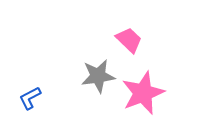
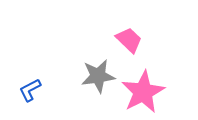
pink star: moved 1 px up; rotated 6 degrees counterclockwise
blue L-shape: moved 8 px up
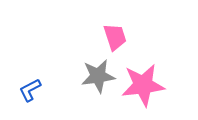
pink trapezoid: moved 14 px left, 3 px up; rotated 28 degrees clockwise
pink star: moved 7 px up; rotated 21 degrees clockwise
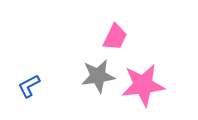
pink trapezoid: rotated 44 degrees clockwise
blue L-shape: moved 1 px left, 4 px up
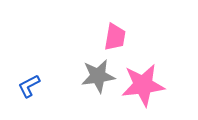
pink trapezoid: rotated 16 degrees counterclockwise
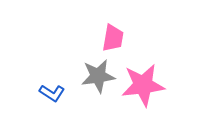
pink trapezoid: moved 2 px left, 1 px down
blue L-shape: moved 23 px right, 7 px down; rotated 120 degrees counterclockwise
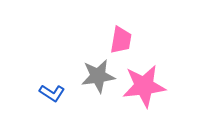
pink trapezoid: moved 8 px right, 2 px down
pink star: moved 1 px right, 1 px down
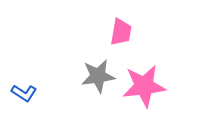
pink trapezoid: moved 8 px up
blue L-shape: moved 28 px left
